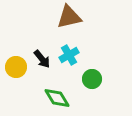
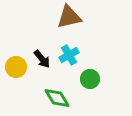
green circle: moved 2 px left
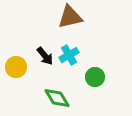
brown triangle: moved 1 px right
black arrow: moved 3 px right, 3 px up
green circle: moved 5 px right, 2 px up
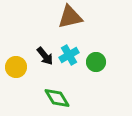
green circle: moved 1 px right, 15 px up
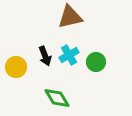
black arrow: rotated 18 degrees clockwise
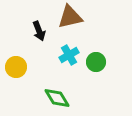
black arrow: moved 6 px left, 25 px up
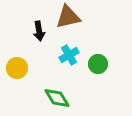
brown triangle: moved 2 px left
black arrow: rotated 12 degrees clockwise
green circle: moved 2 px right, 2 px down
yellow circle: moved 1 px right, 1 px down
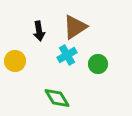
brown triangle: moved 7 px right, 10 px down; rotated 20 degrees counterclockwise
cyan cross: moved 2 px left
yellow circle: moved 2 px left, 7 px up
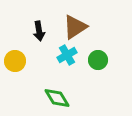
green circle: moved 4 px up
